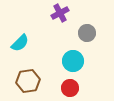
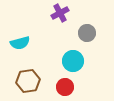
cyan semicircle: rotated 30 degrees clockwise
red circle: moved 5 px left, 1 px up
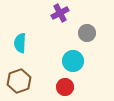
cyan semicircle: rotated 108 degrees clockwise
brown hexagon: moved 9 px left; rotated 10 degrees counterclockwise
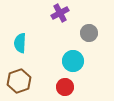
gray circle: moved 2 px right
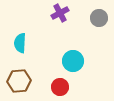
gray circle: moved 10 px right, 15 px up
brown hexagon: rotated 15 degrees clockwise
red circle: moved 5 px left
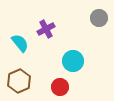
purple cross: moved 14 px left, 16 px down
cyan semicircle: rotated 138 degrees clockwise
brown hexagon: rotated 20 degrees counterclockwise
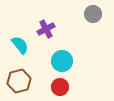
gray circle: moved 6 px left, 4 px up
cyan semicircle: moved 2 px down
cyan circle: moved 11 px left
brown hexagon: rotated 10 degrees clockwise
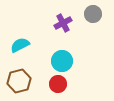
purple cross: moved 17 px right, 6 px up
cyan semicircle: rotated 78 degrees counterclockwise
red circle: moved 2 px left, 3 px up
